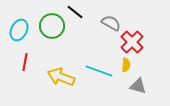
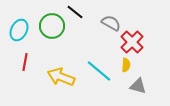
cyan line: rotated 20 degrees clockwise
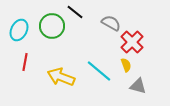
yellow semicircle: rotated 24 degrees counterclockwise
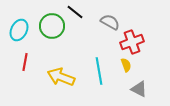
gray semicircle: moved 1 px left, 1 px up
red cross: rotated 25 degrees clockwise
cyan line: rotated 40 degrees clockwise
gray triangle: moved 1 px right, 3 px down; rotated 12 degrees clockwise
